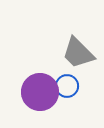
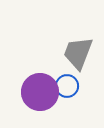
gray trapezoid: rotated 66 degrees clockwise
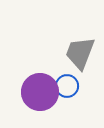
gray trapezoid: moved 2 px right
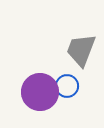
gray trapezoid: moved 1 px right, 3 px up
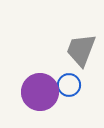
blue circle: moved 2 px right, 1 px up
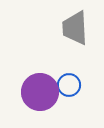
gray trapezoid: moved 6 px left, 22 px up; rotated 24 degrees counterclockwise
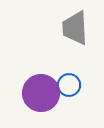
purple circle: moved 1 px right, 1 px down
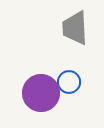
blue circle: moved 3 px up
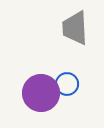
blue circle: moved 2 px left, 2 px down
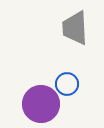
purple circle: moved 11 px down
